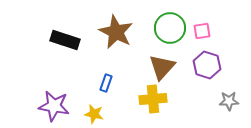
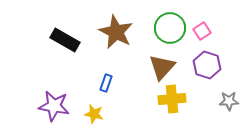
pink square: rotated 24 degrees counterclockwise
black rectangle: rotated 12 degrees clockwise
yellow cross: moved 19 px right
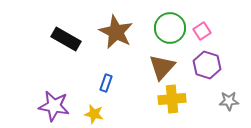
black rectangle: moved 1 px right, 1 px up
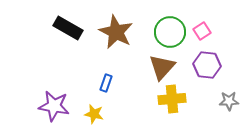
green circle: moved 4 px down
black rectangle: moved 2 px right, 11 px up
purple hexagon: rotated 12 degrees counterclockwise
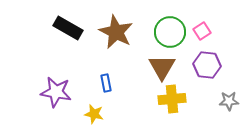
brown triangle: rotated 12 degrees counterclockwise
blue rectangle: rotated 30 degrees counterclockwise
purple star: moved 2 px right, 14 px up
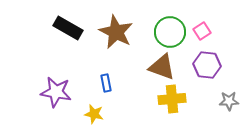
brown triangle: rotated 40 degrees counterclockwise
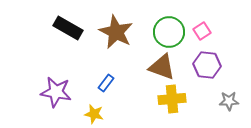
green circle: moved 1 px left
blue rectangle: rotated 48 degrees clockwise
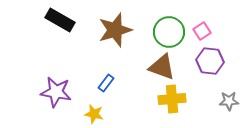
black rectangle: moved 8 px left, 8 px up
brown star: moved 1 px left, 2 px up; rotated 28 degrees clockwise
purple hexagon: moved 3 px right, 4 px up
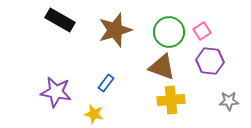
yellow cross: moved 1 px left, 1 px down
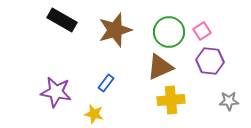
black rectangle: moved 2 px right
brown triangle: moved 2 px left; rotated 44 degrees counterclockwise
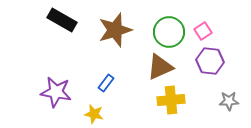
pink square: moved 1 px right
